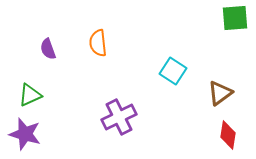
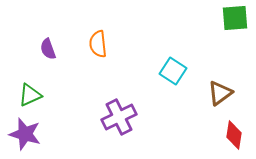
orange semicircle: moved 1 px down
red diamond: moved 6 px right
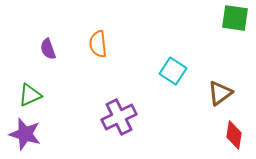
green square: rotated 12 degrees clockwise
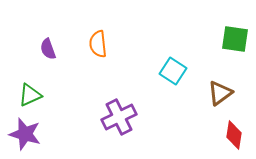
green square: moved 21 px down
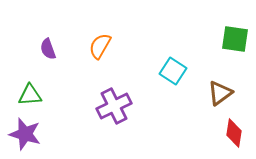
orange semicircle: moved 2 px right, 2 px down; rotated 36 degrees clockwise
green triangle: rotated 20 degrees clockwise
purple cross: moved 5 px left, 11 px up
red diamond: moved 2 px up
